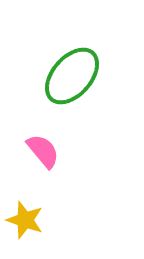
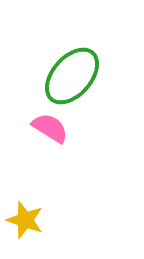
pink semicircle: moved 7 px right, 23 px up; rotated 18 degrees counterclockwise
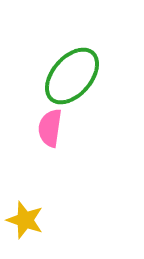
pink semicircle: rotated 114 degrees counterclockwise
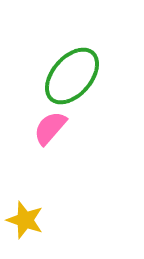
pink semicircle: rotated 33 degrees clockwise
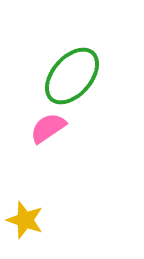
pink semicircle: moved 2 px left; rotated 15 degrees clockwise
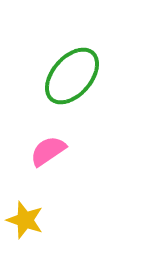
pink semicircle: moved 23 px down
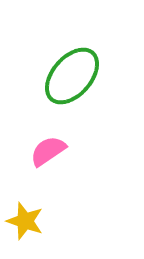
yellow star: moved 1 px down
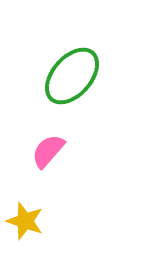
pink semicircle: rotated 15 degrees counterclockwise
